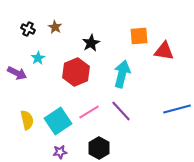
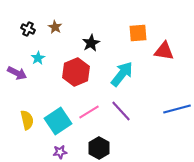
orange square: moved 1 px left, 3 px up
cyan arrow: rotated 24 degrees clockwise
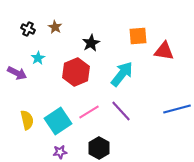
orange square: moved 3 px down
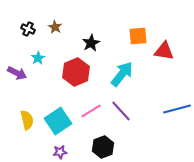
pink line: moved 2 px right, 1 px up
black hexagon: moved 4 px right, 1 px up; rotated 10 degrees clockwise
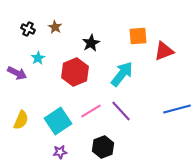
red triangle: rotated 30 degrees counterclockwise
red hexagon: moved 1 px left
yellow semicircle: moved 6 px left; rotated 36 degrees clockwise
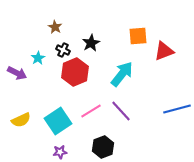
black cross: moved 35 px right, 21 px down
yellow semicircle: rotated 42 degrees clockwise
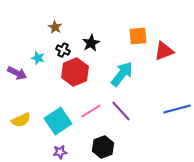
cyan star: rotated 24 degrees counterclockwise
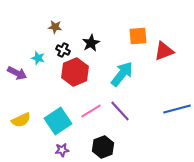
brown star: rotated 24 degrees counterclockwise
purple line: moved 1 px left
purple star: moved 2 px right, 2 px up
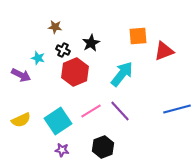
purple arrow: moved 4 px right, 2 px down
purple star: rotated 16 degrees clockwise
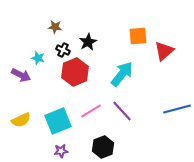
black star: moved 3 px left, 1 px up
red triangle: rotated 20 degrees counterclockwise
purple line: moved 2 px right
cyan square: rotated 12 degrees clockwise
purple star: moved 1 px left, 1 px down; rotated 16 degrees counterclockwise
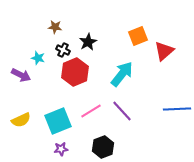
orange square: rotated 18 degrees counterclockwise
blue line: rotated 12 degrees clockwise
purple star: moved 2 px up
